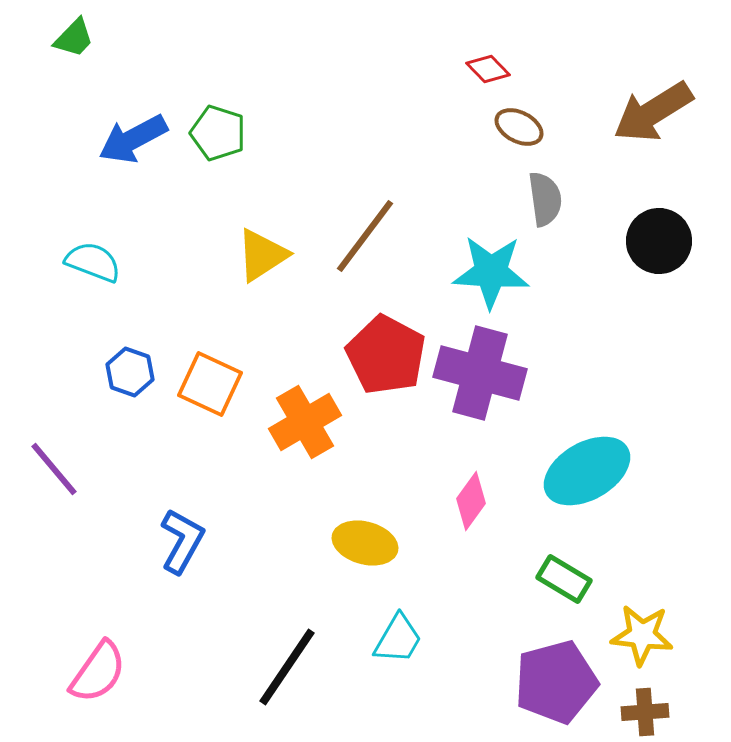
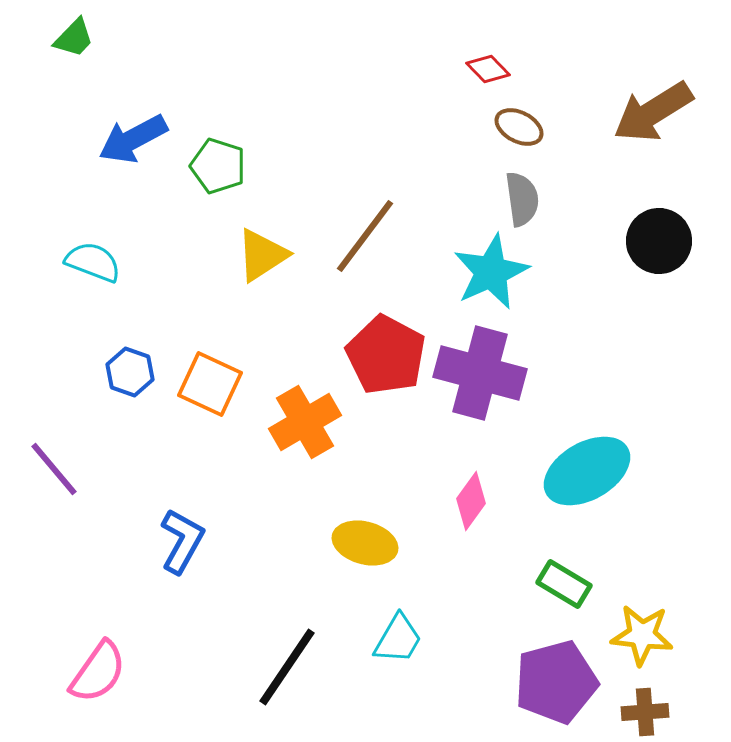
green pentagon: moved 33 px down
gray semicircle: moved 23 px left
cyan star: rotated 28 degrees counterclockwise
green rectangle: moved 5 px down
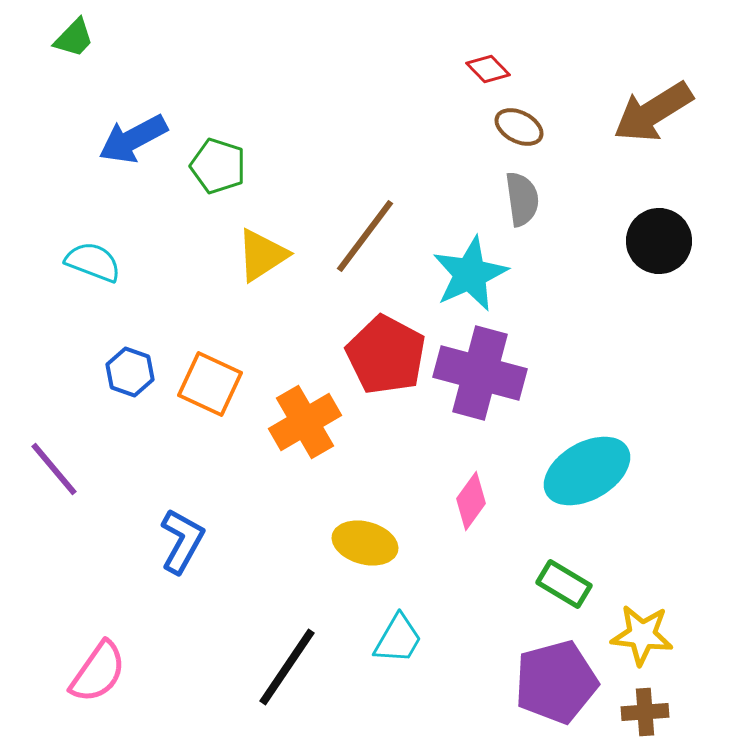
cyan star: moved 21 px left, 2 px down
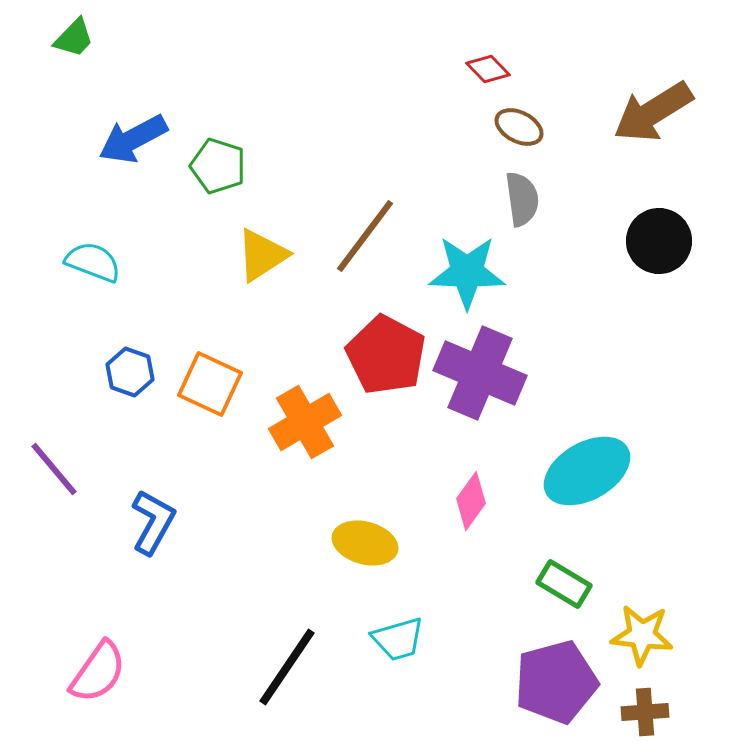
cyan star: moved 3 px left, 2 px up; rotated 26 degrees clockwise
purple cross: rotated 8 degrees clockwise
blue L-shape: moved 29 px left, 19 px up
cyan trapezoid: rotated 44 degrees clockwise
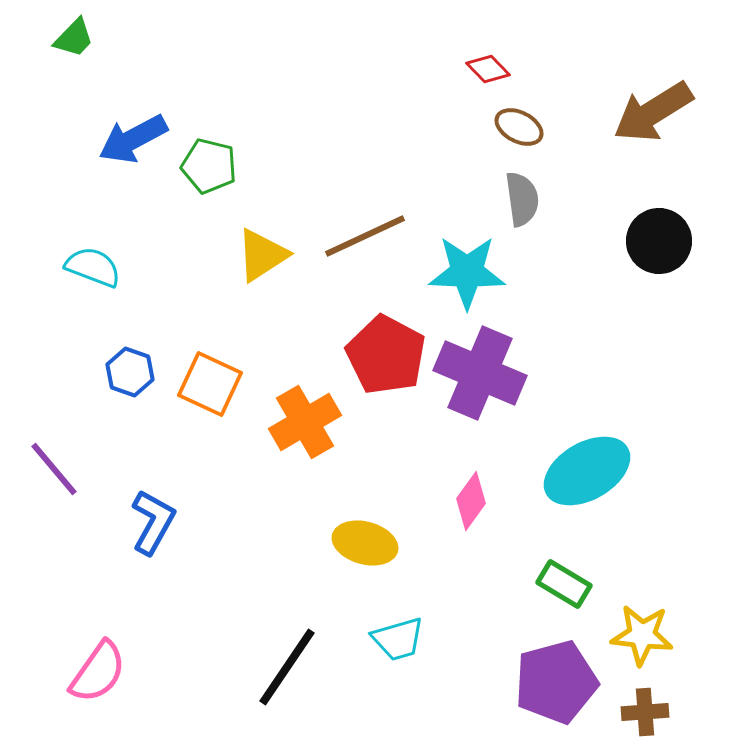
green pentagon: moved 9 px left; rotated 4 degrees counterclockwise
brown line: rotated 28 degrees clockwise
cyan semicircle: moved 5 px down
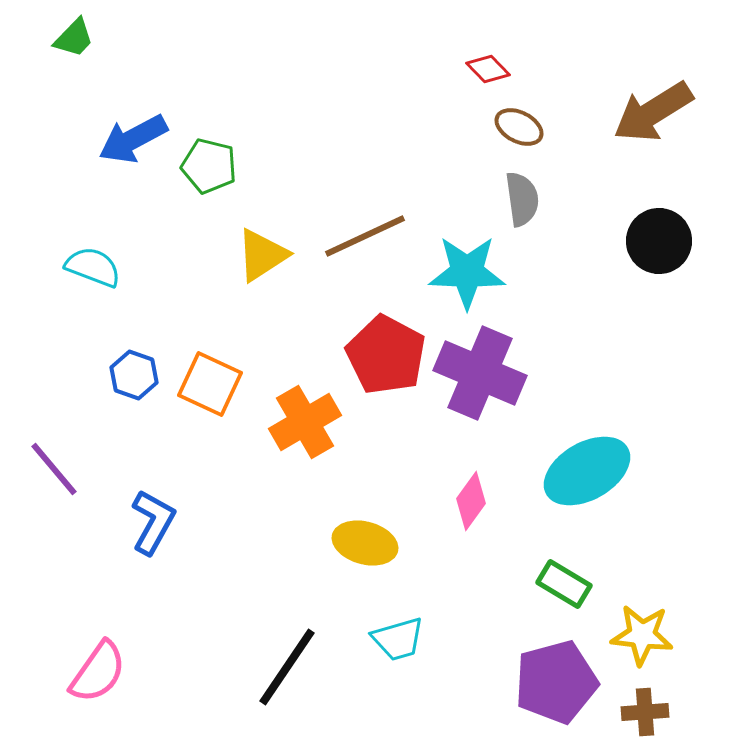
blue hexagon: moved 4 px right, 3 px down
